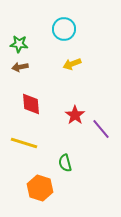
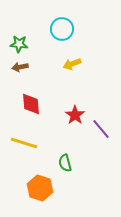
cyan circle: moved 2 px left
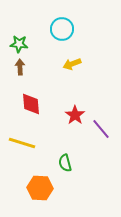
brown arrow: rotated 98 degrees clockwise
yellow line: moved 2 px left
orange hexagon: rotated 15 degrees counterclockwise
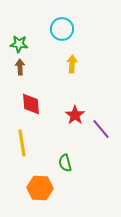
yellow arrow: rotated 114 degrees clockwise
yellow line: rotated 64 degrees clockwise
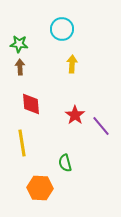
purple line: moved 3 px up
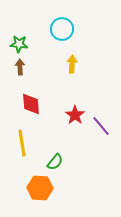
green semicircle: moved 10 px left, 1 px up; rotated 126 degrees counterclockwise
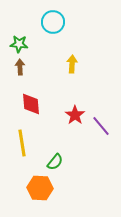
cyan circle: moved 9 px left, 7 px up
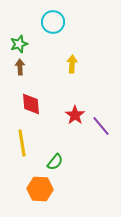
green star: rotated 24 degrees counterclockwise
orange hexagon: moved 1 px down
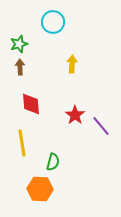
green semicircle: moved 2 px left; rotated 24 degrees counterclockwise
